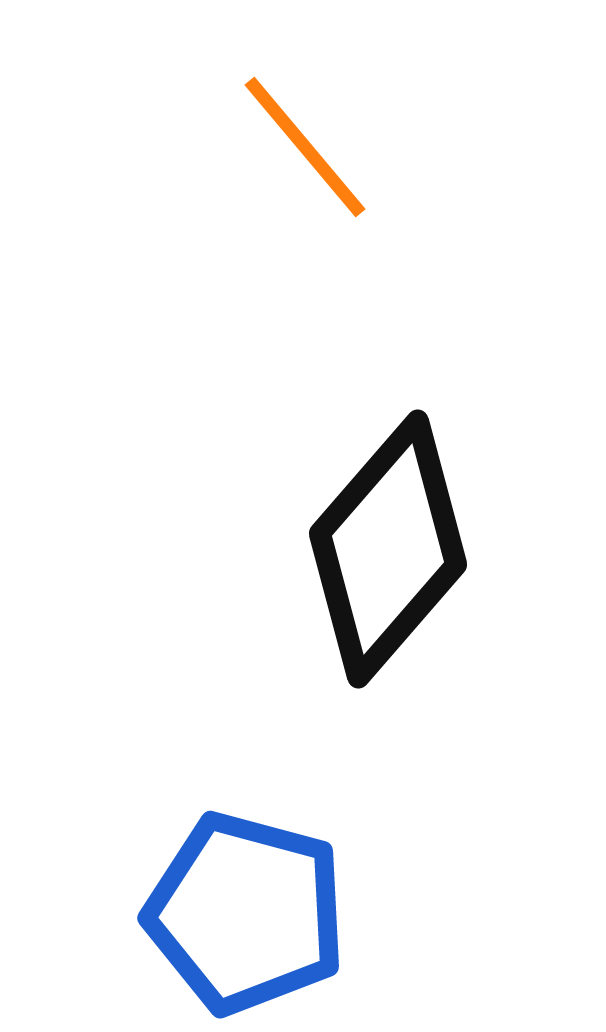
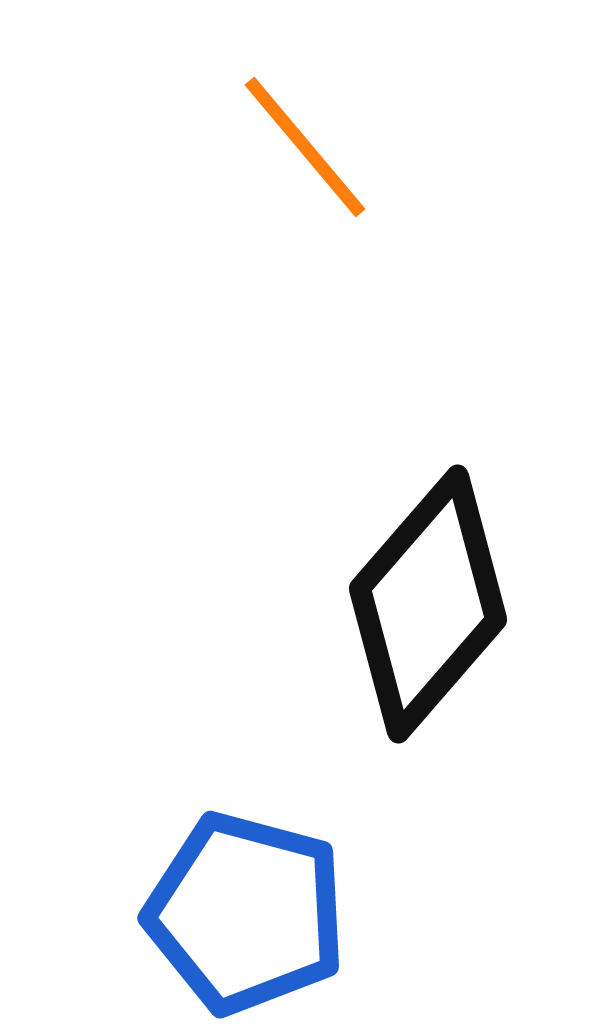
black diamond: moved 40 px right, 55 px down
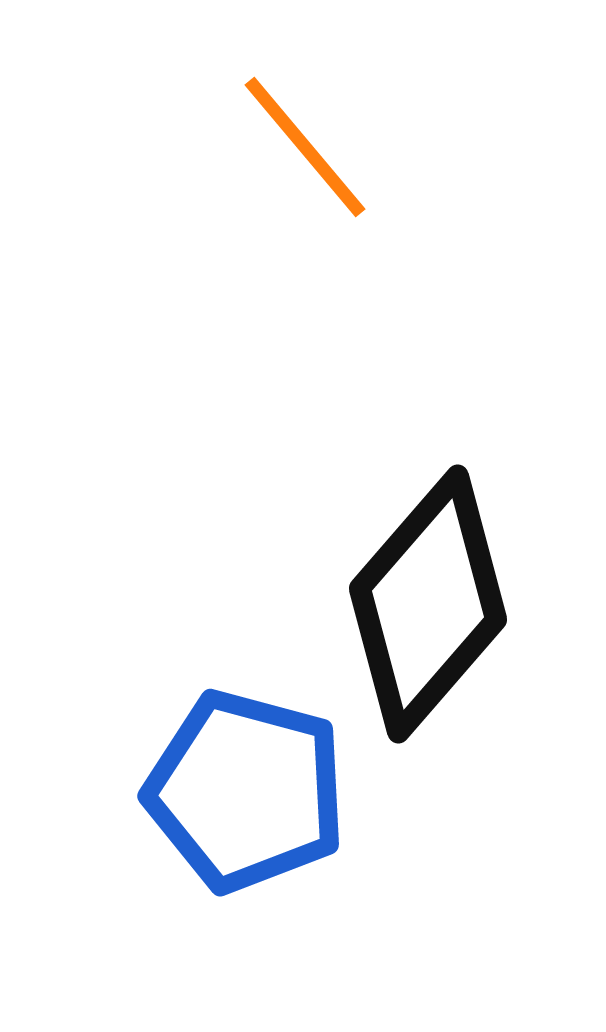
blue pentagon: moved 122 px up
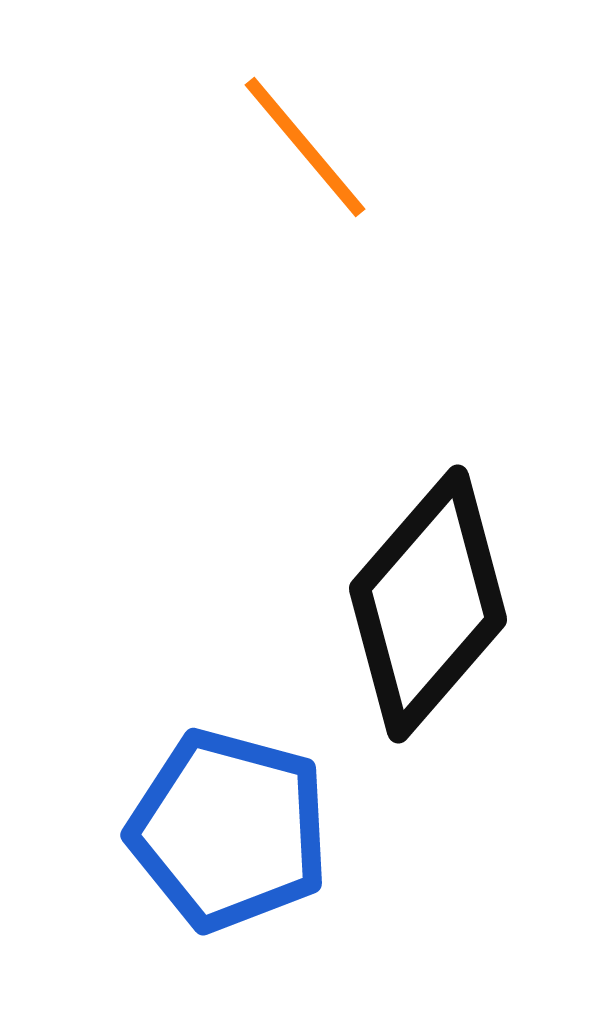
blue pentagon: moved 17 px left, 39 px down
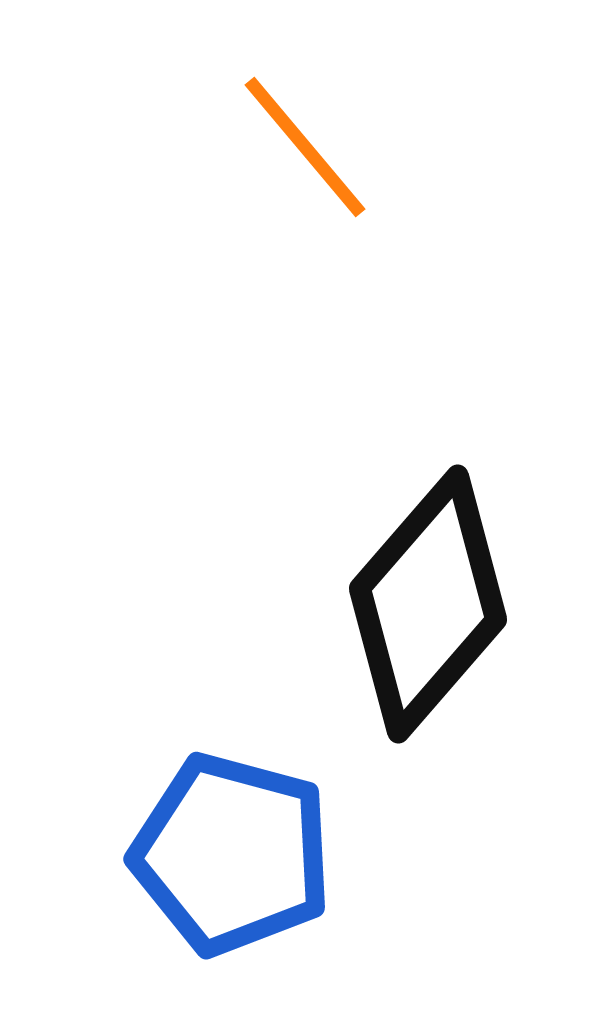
blue pentagon: moved 3 px right, 24 px down
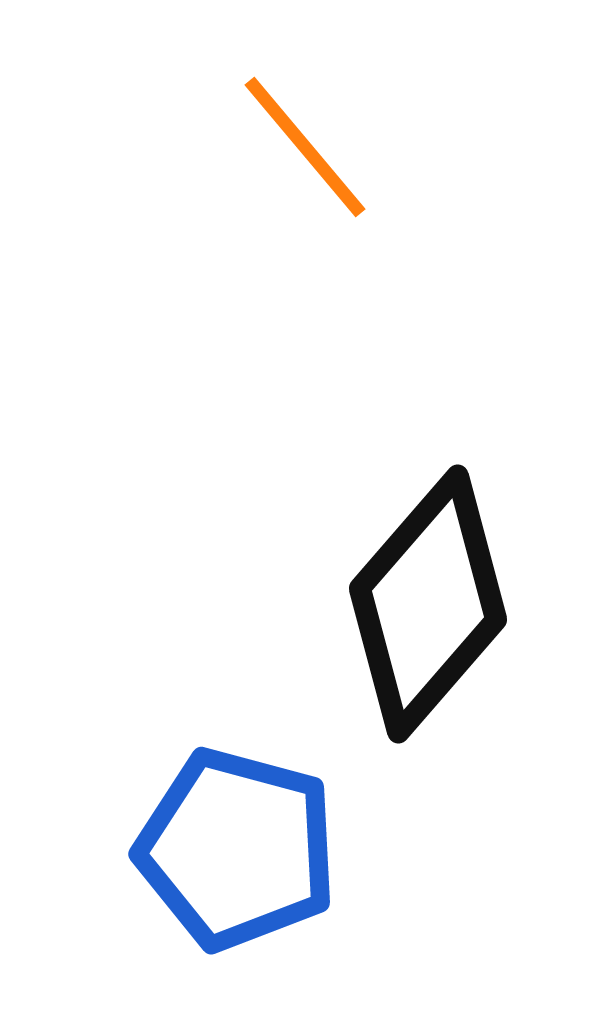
blue pentagon: moved 5 px right, 5 px up
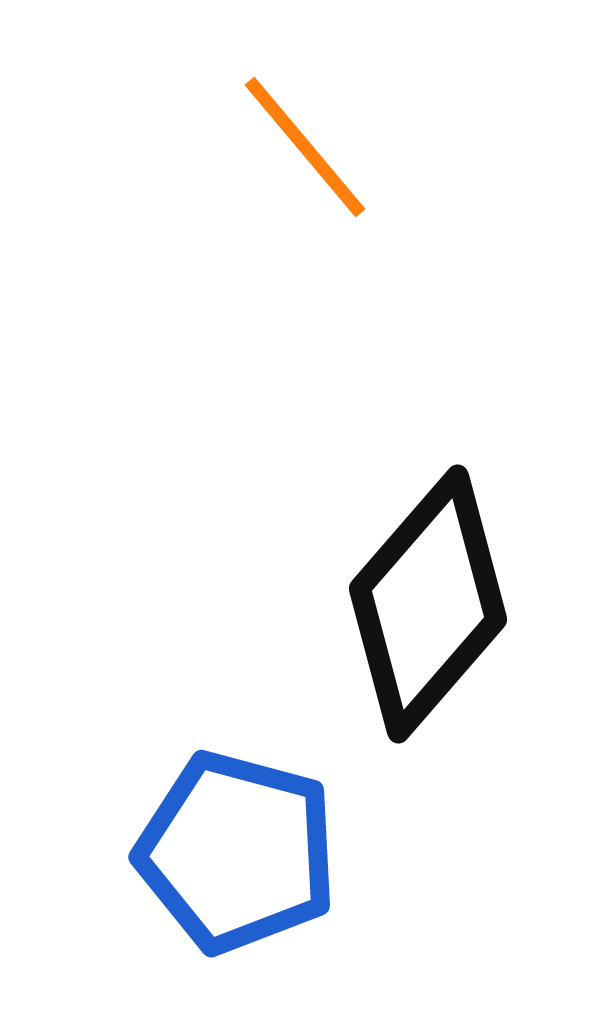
blue pentagon: moved 3 px down
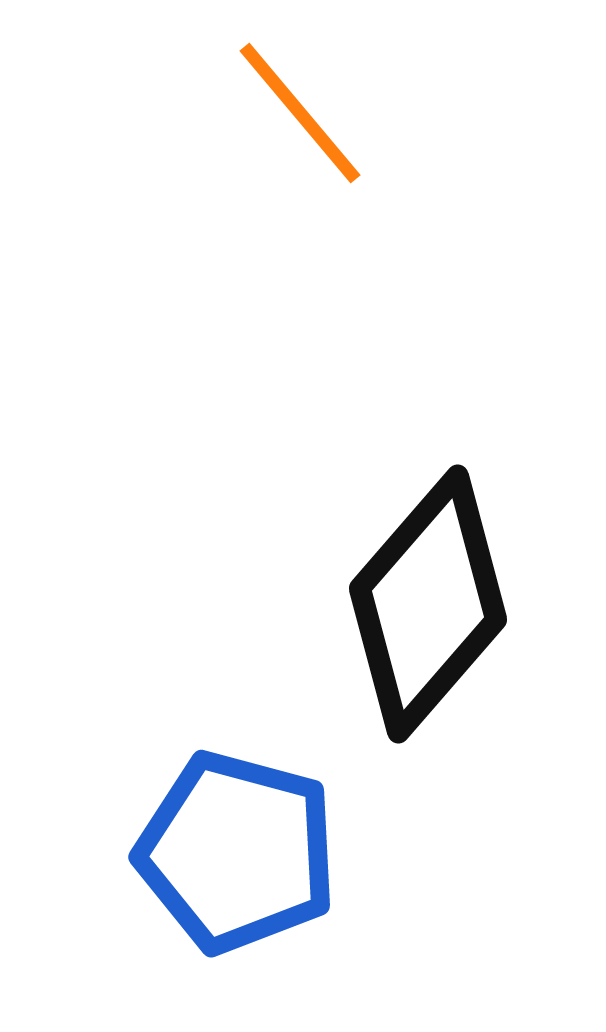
orange line: moved 5 px left, 34 px up
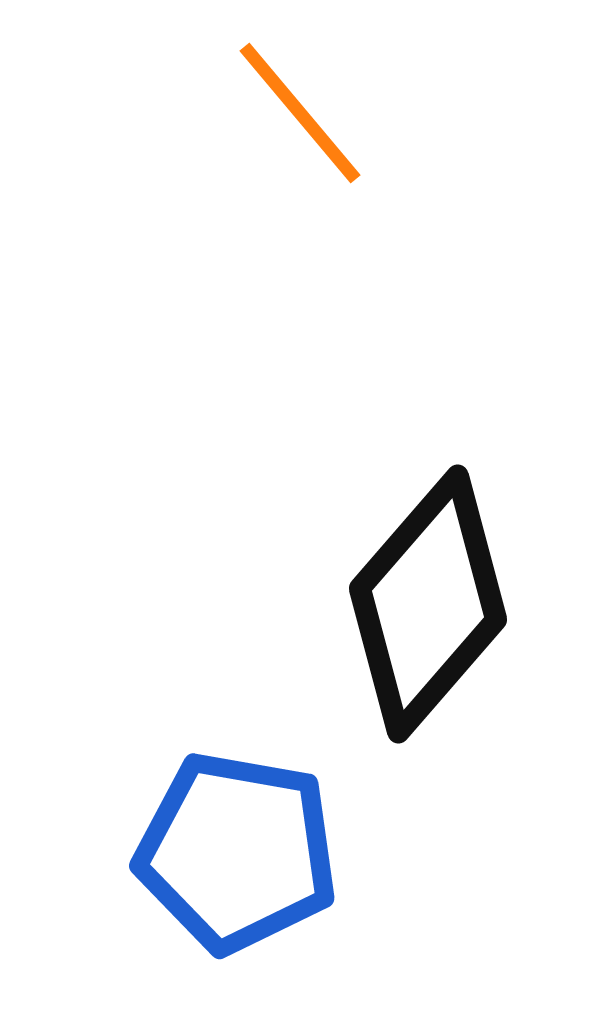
blue pentagon: rotated 5 degrees counterclockwise
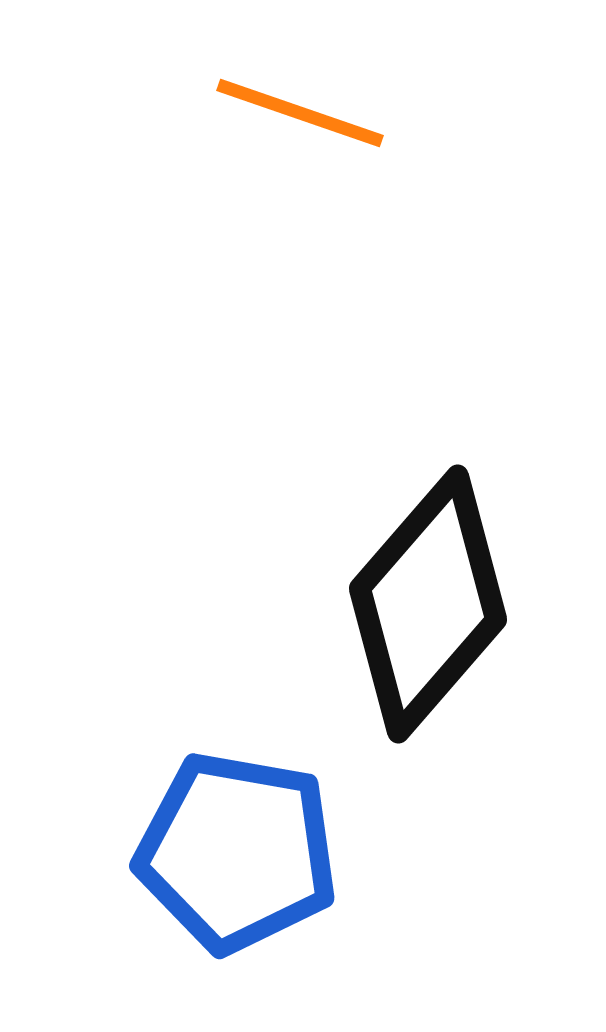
orange line: rotated 31 degrees counterclockwise
